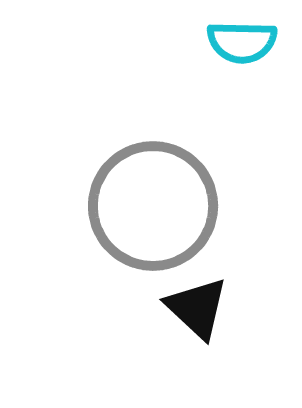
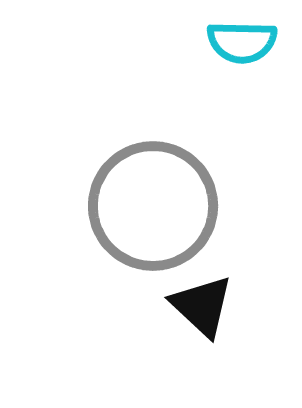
black triangle: moved 5 px right, 2 px up
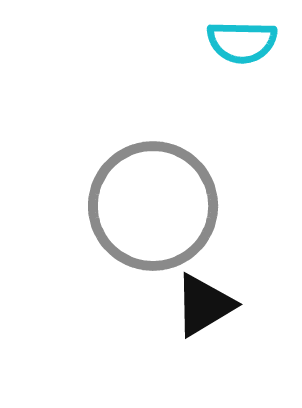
black triangle: moved 2 px right, 1 px up; rotated 46 degrees clockwise
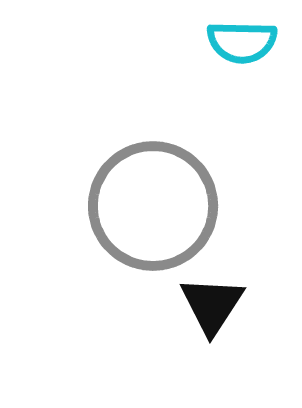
black triangle: moved 8 px right; rotated 26 degrees counterclockwise
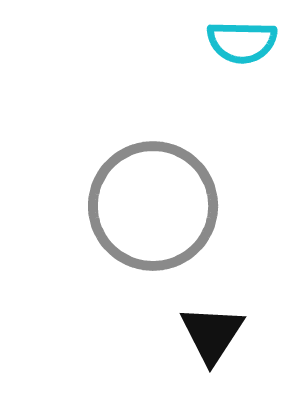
black triangle: moved 29 px down
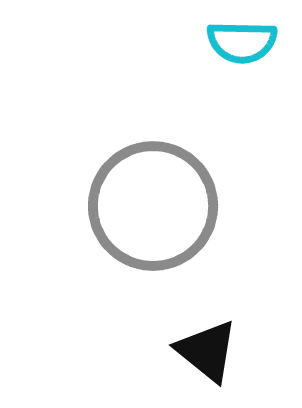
black triangle: moved 5 px left, 17 px down; rotated 24 degrees counterclockwise
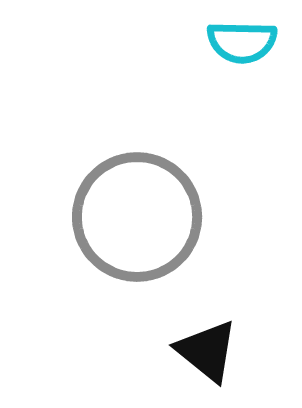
gray circle: moved 16 px left, 11 px down
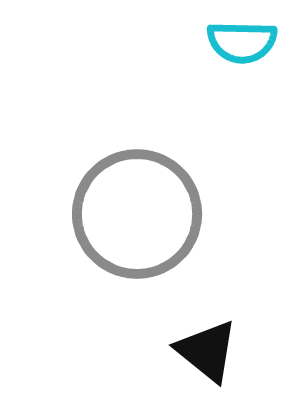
gray circle: moved 3 px up
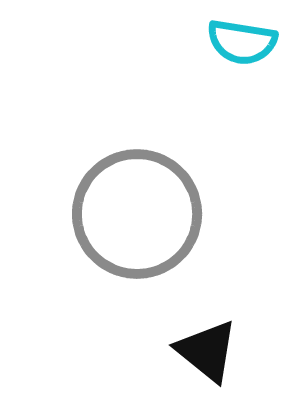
cyan semicircle: rotated 8 degrees clockwise
